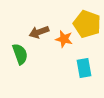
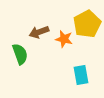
yellow pentagon: rotated 24 degrees clockwise
cyan rectangle: moved 3 px left, 7 px down
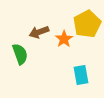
orange star: rotated 24 degrees clockwise
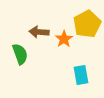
brown arrow: rotated 24 degrees clockwise
